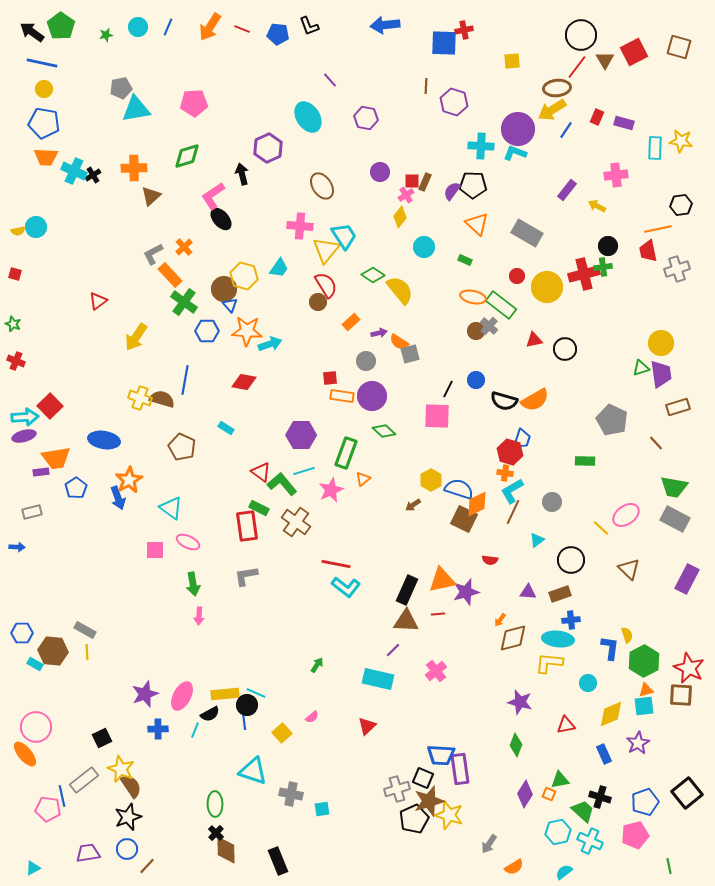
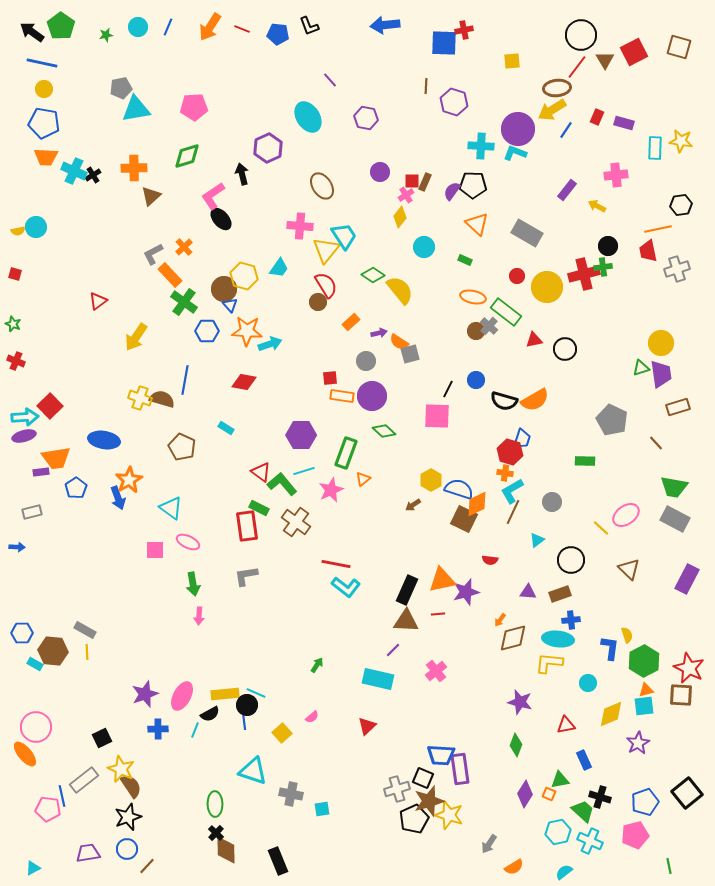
pink pentagon at (194, 103): moved 4 px down
green rectangle at (501, 305): moved 5 px right, 7 px down
blue rectangle at (604, 754): moved 20 px left, 6 px down
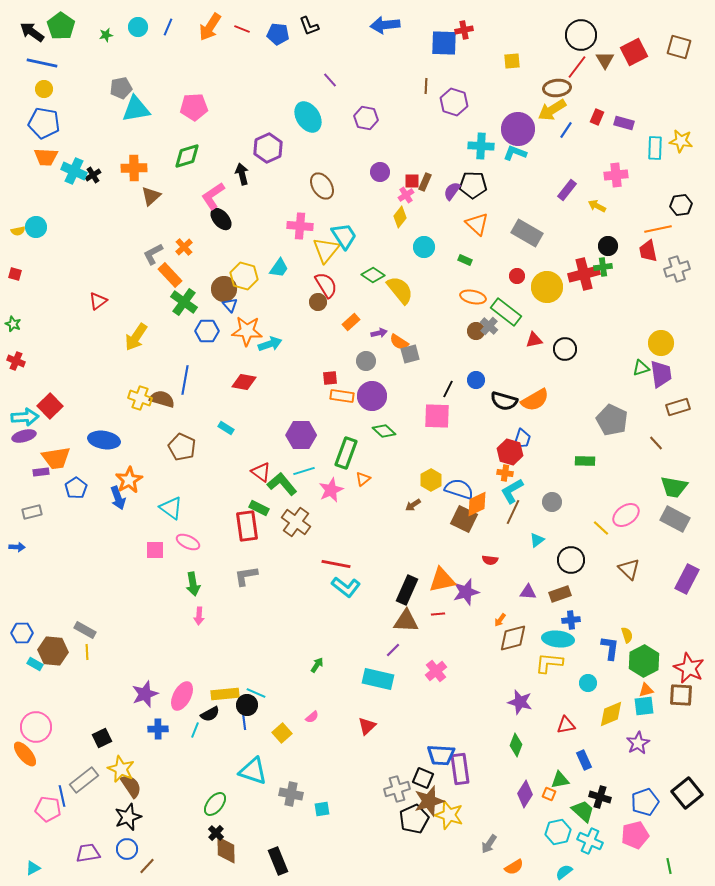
green ellipse at (215, 804): rotated 40 degrees clockwise
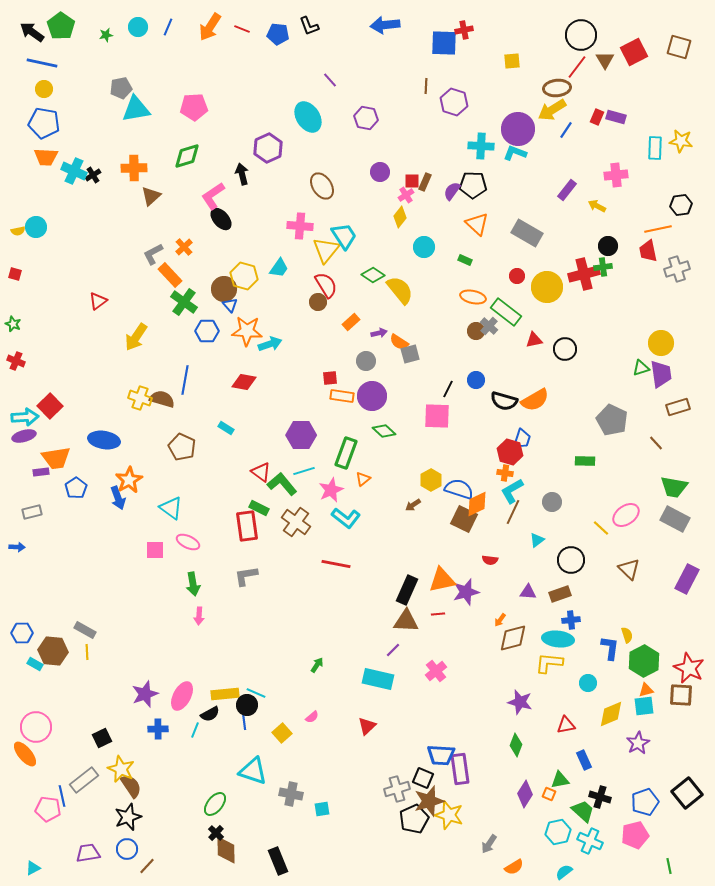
purple rectangle at (624, 123): moved 8 px left, 6 px up
cyan L-shape at (346, 587): moved 69 px up
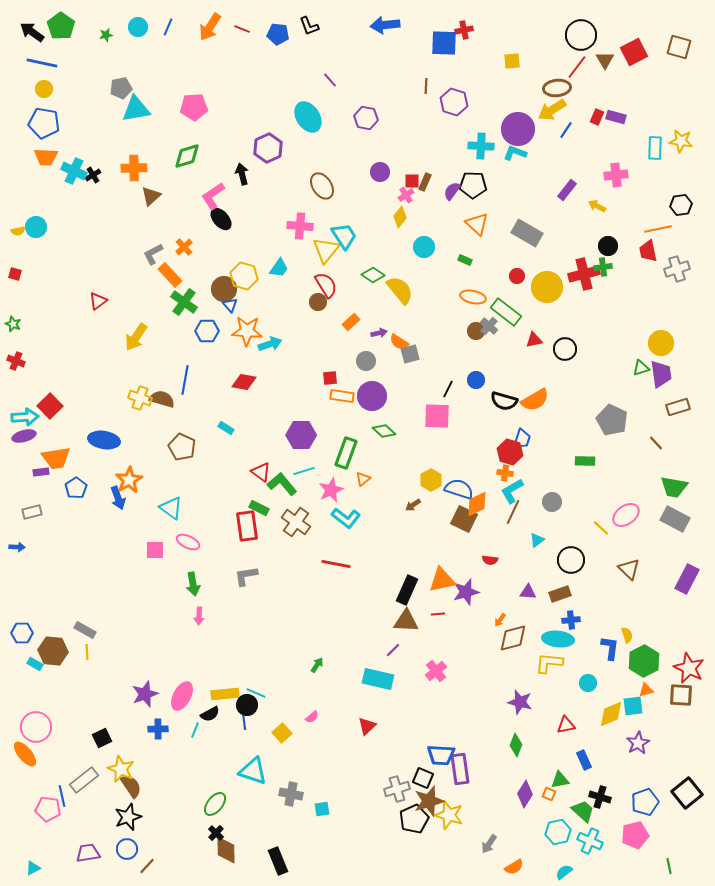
cyan square at (644, 706): moved 11 px left
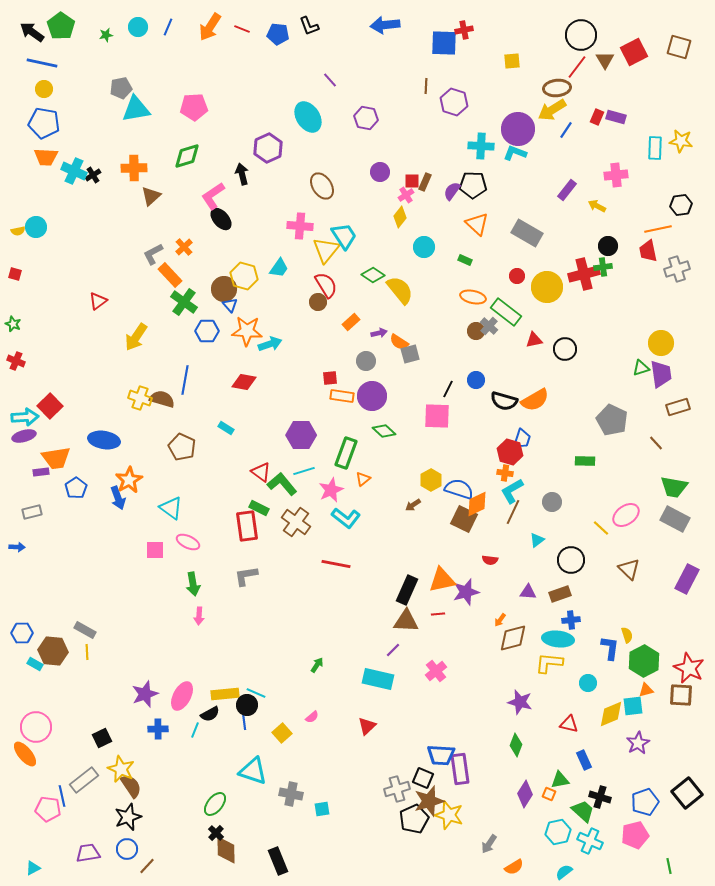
red triangle at (566, 725): moved 3 px right, 1 px up; rotated 24 degrees clockwise
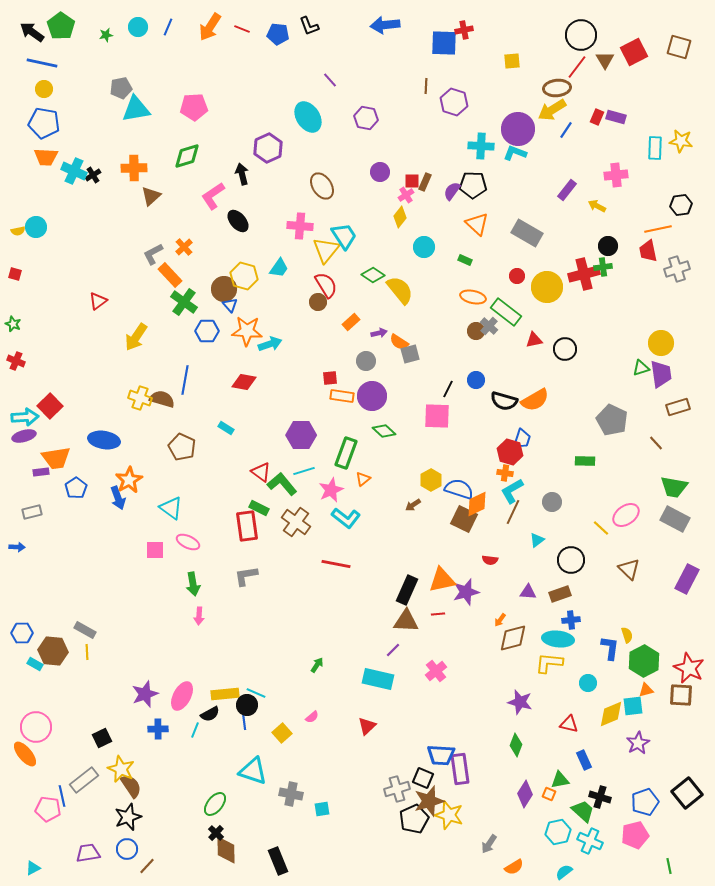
black ellipse at (221, 219): moved 17 px right, 2 px down
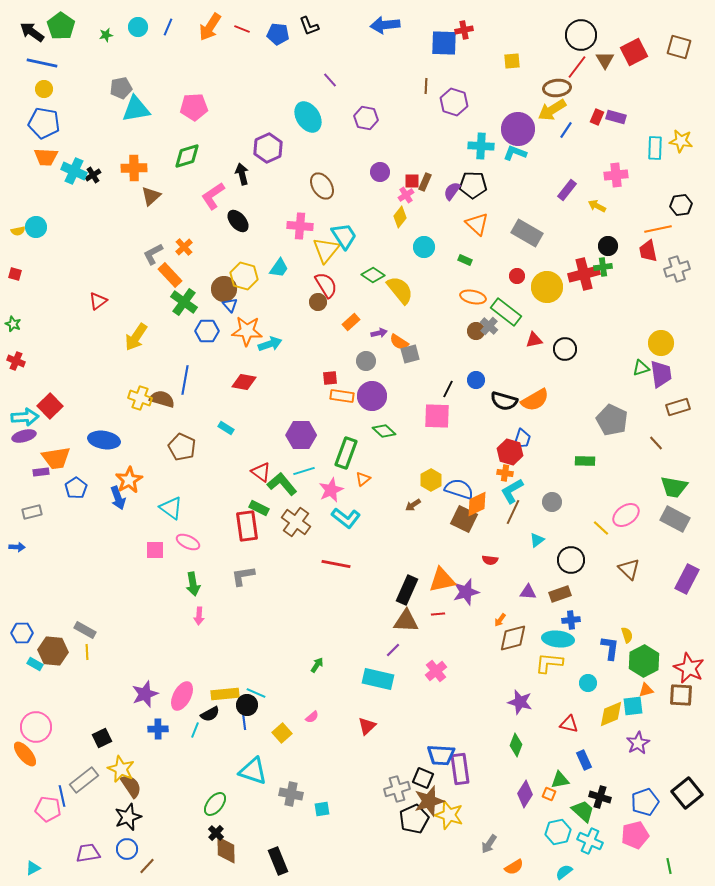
gray L-shape at (246, 576): moved 3 px left
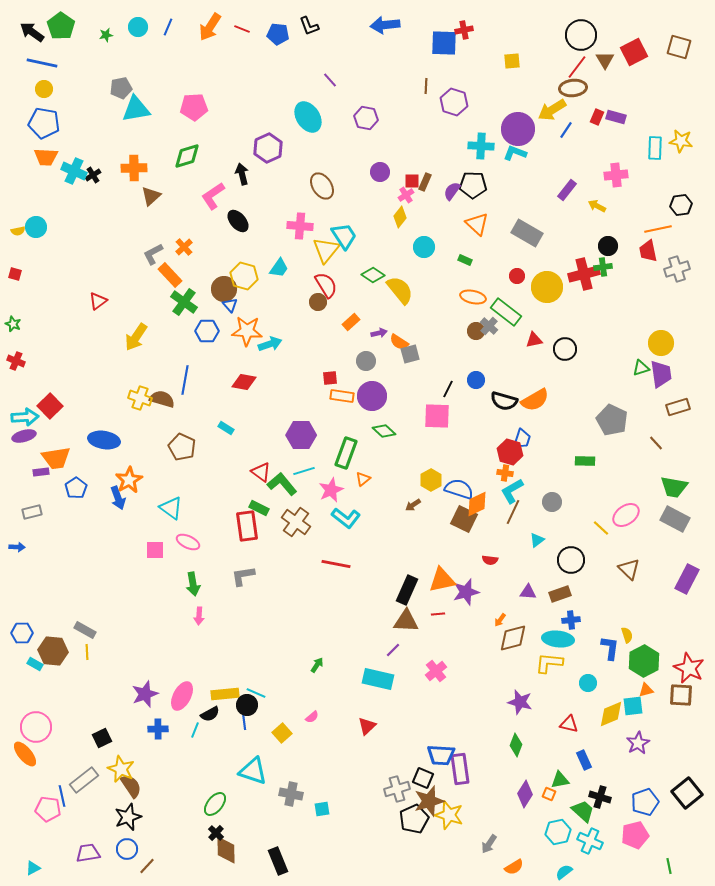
brown ellipse at (557, 88): moved 16 px right
